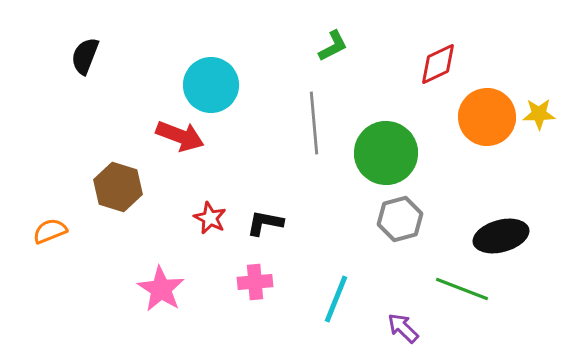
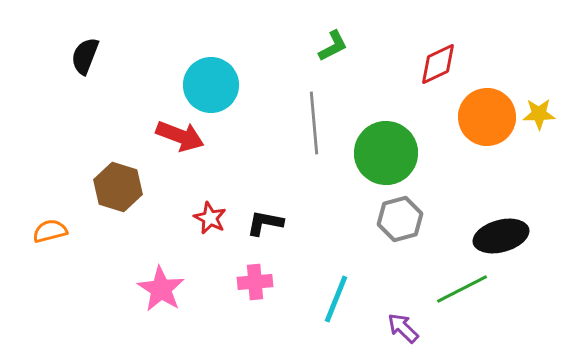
orange semicircle: rotated 8 degrees clockwise
green line: rotated 48 degrees counterclockwise
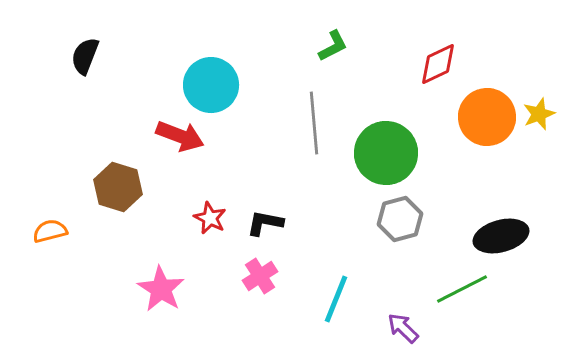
yellow star: rotated 20 degrees counterclockwise
pink cross: moved 5 px right, 6 px up; rotated 28 degrees counterclockwise
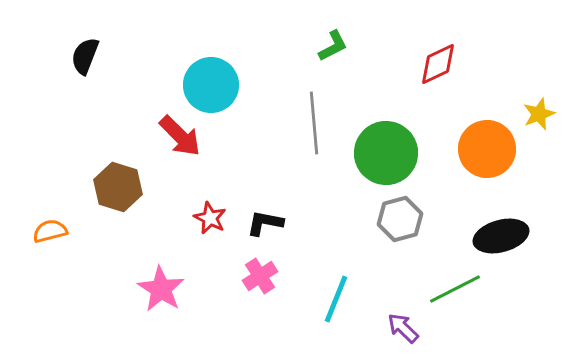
orange circle: moved 32 px down
red arrow: rotated 24 degrees clockwise
green line: moved 7 px left
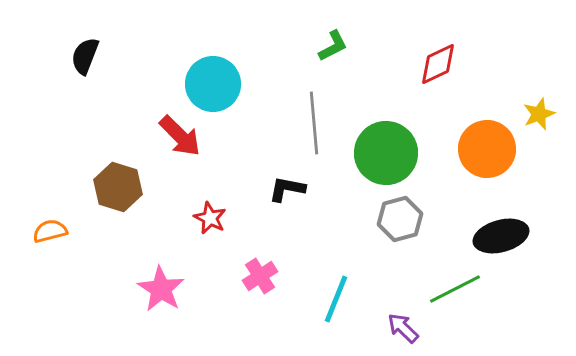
cyan circle: moved 2 px right, 1 px up
black L-shape: moved 22 px right, 34 px up
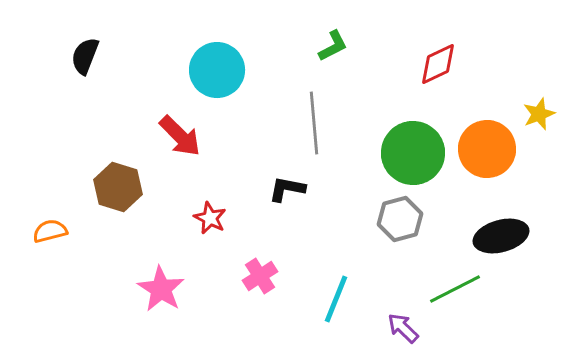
cyan circle: moved 4 px right, 14 px up
green circle: moved 27 px right
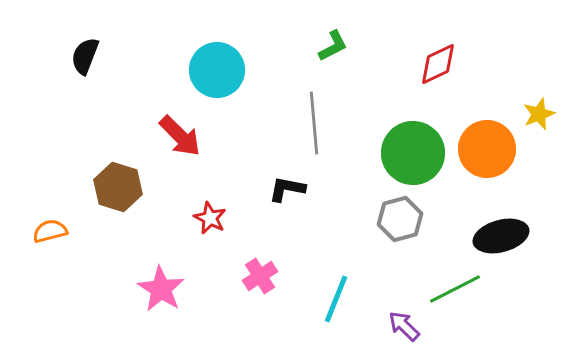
purple arrow: moved 1 px right, 2 px up
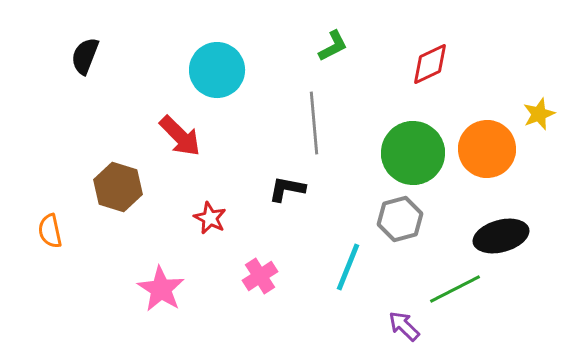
red diamond: moved 8 px left
orange semicircle: rotated 88 degrees counterclockwise
cyan line: moved 12 px right, 32 px up
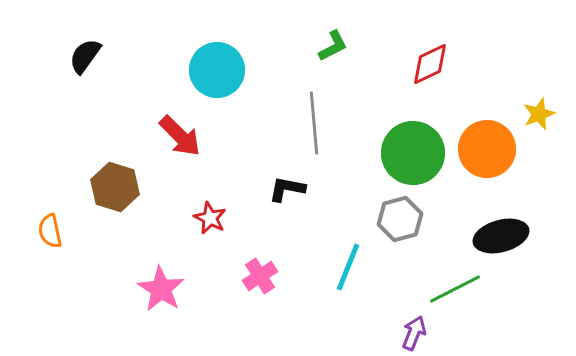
black semicircle: rotated 15 degrees clockwise
brown hexagon: moved 3 px left
purple arrow: moved 10 px right, 7 px down; rotated 68 degrees clockwise
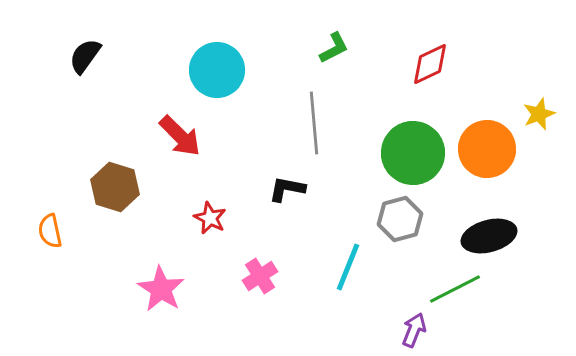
green L-shape: moved 1 px right, 2 px down
black ellipse: moved 12 px left
purple arrow: moved 3 px up
